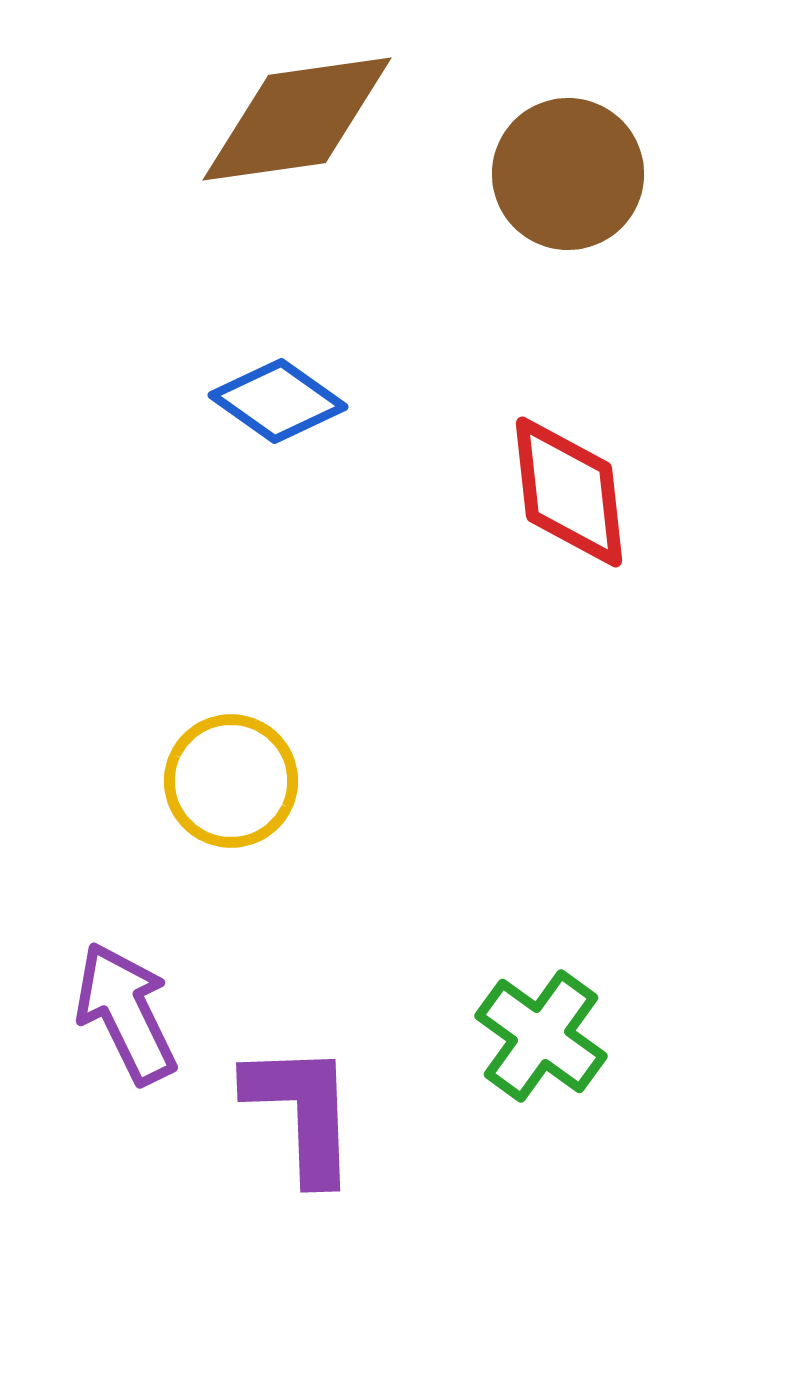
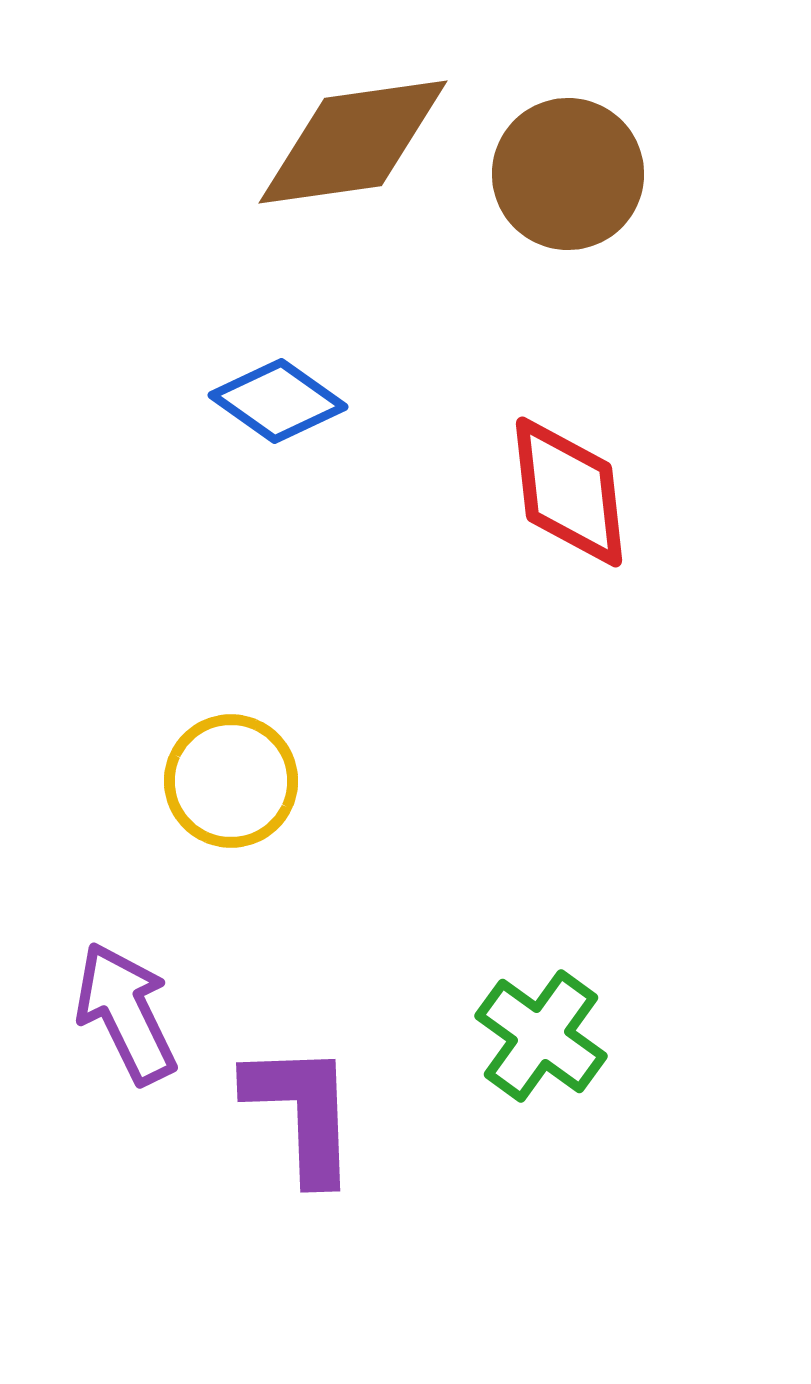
brown diamond: moved 56 px right, 23 px down
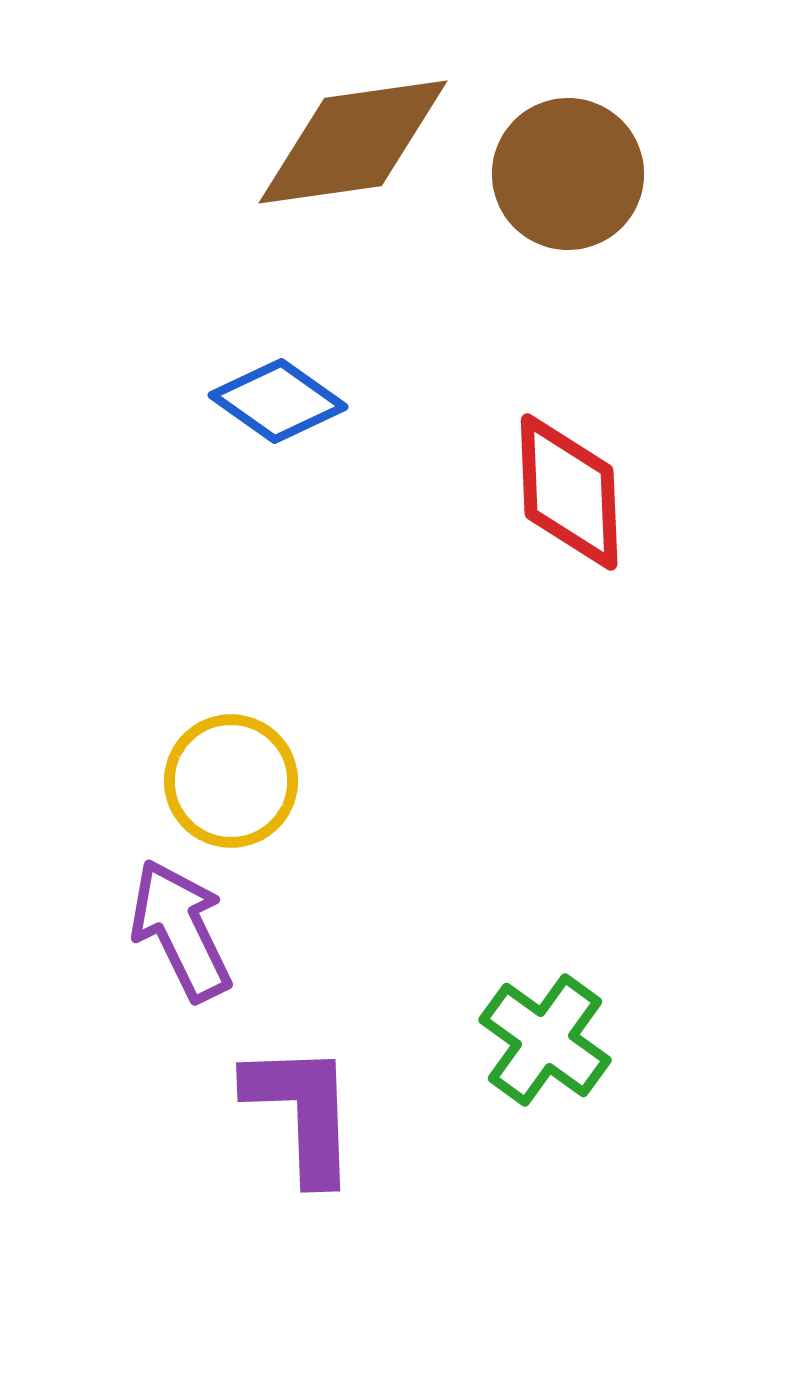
red diamond: rotated 4 degrees clockwise
purple arrow: moved 55 px right, 83 px up
green cross: moved 4 px right, 4 px down
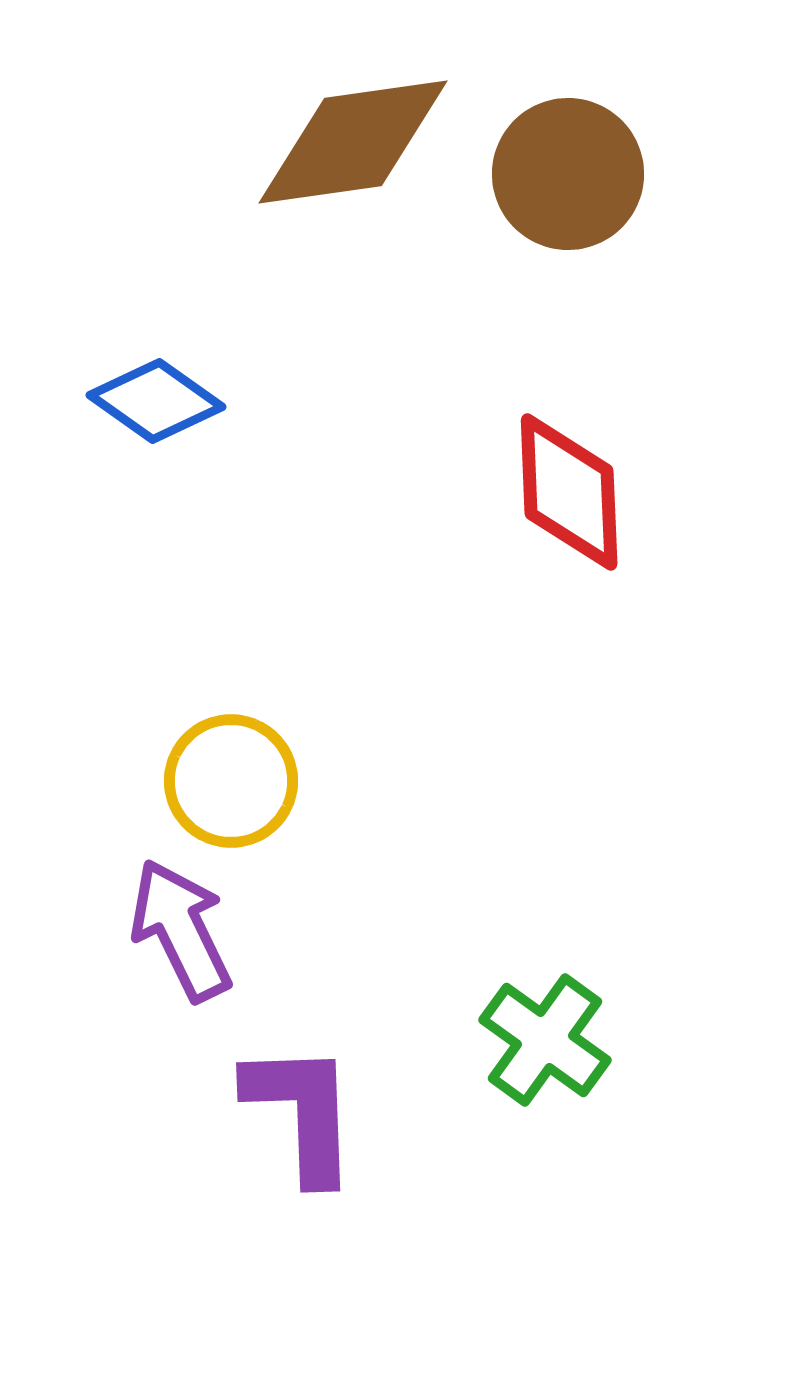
blue diamond: moved 122 px left
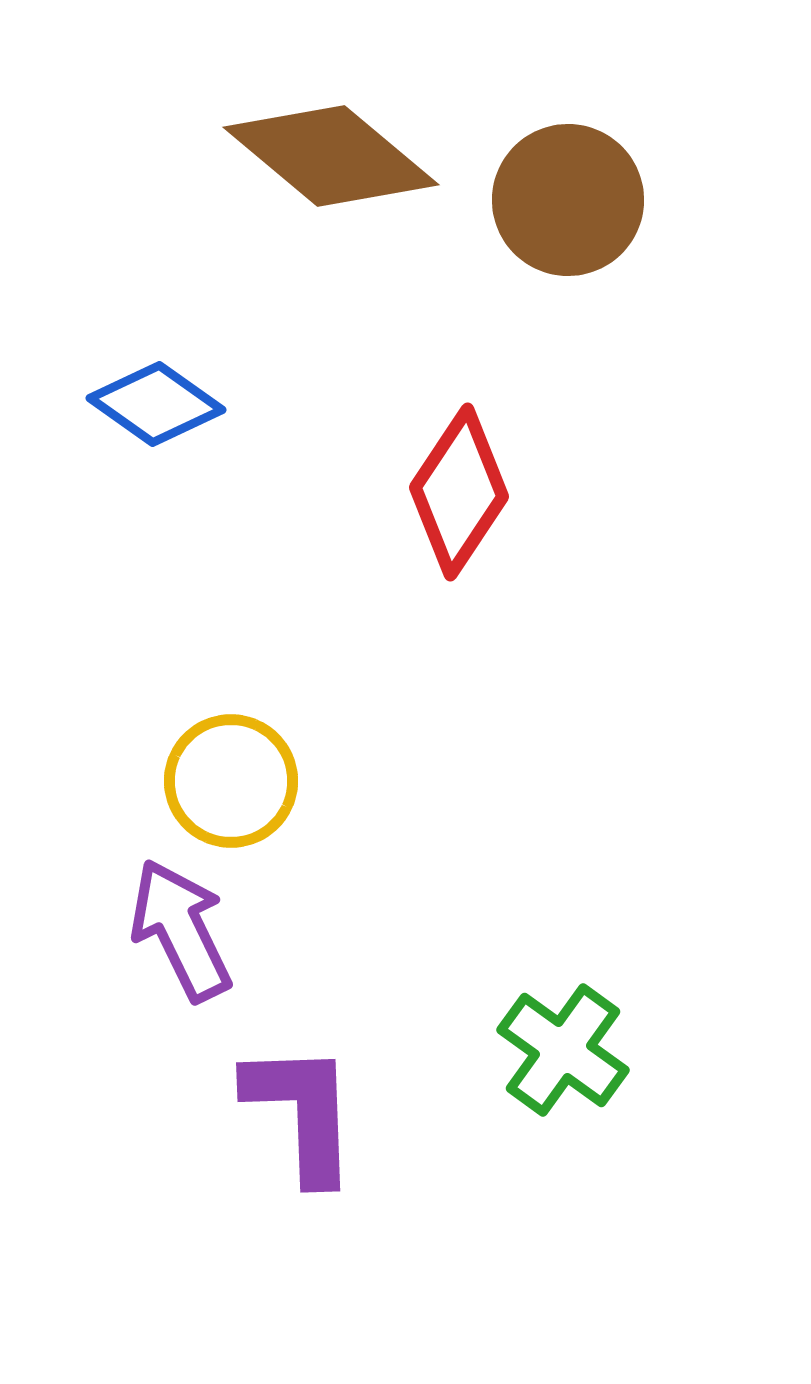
brown diamond: moved 22 px left, 14 px down; rotated 48 degrees clockwise
brown circle: moved 26 px down
blue diamond: moved 3 px down
red diamond: moved 110 px left; rotated 36 degrees clockwise
green cross: moved 18 px right, 10 px down
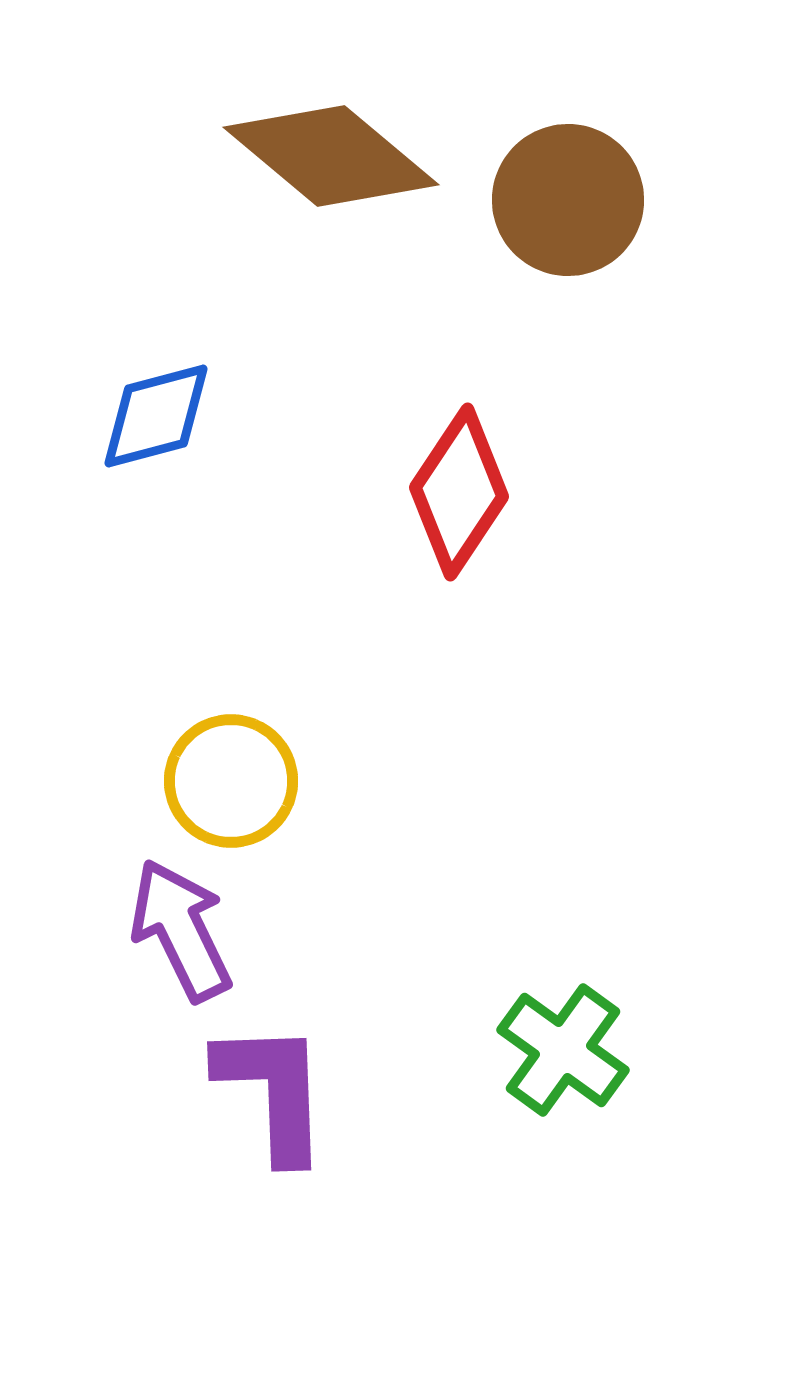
blue diamond: moved 12 px down; rotated 50 degrees counterclockwise
purple L-shape: moved 29 px left, 21 px up
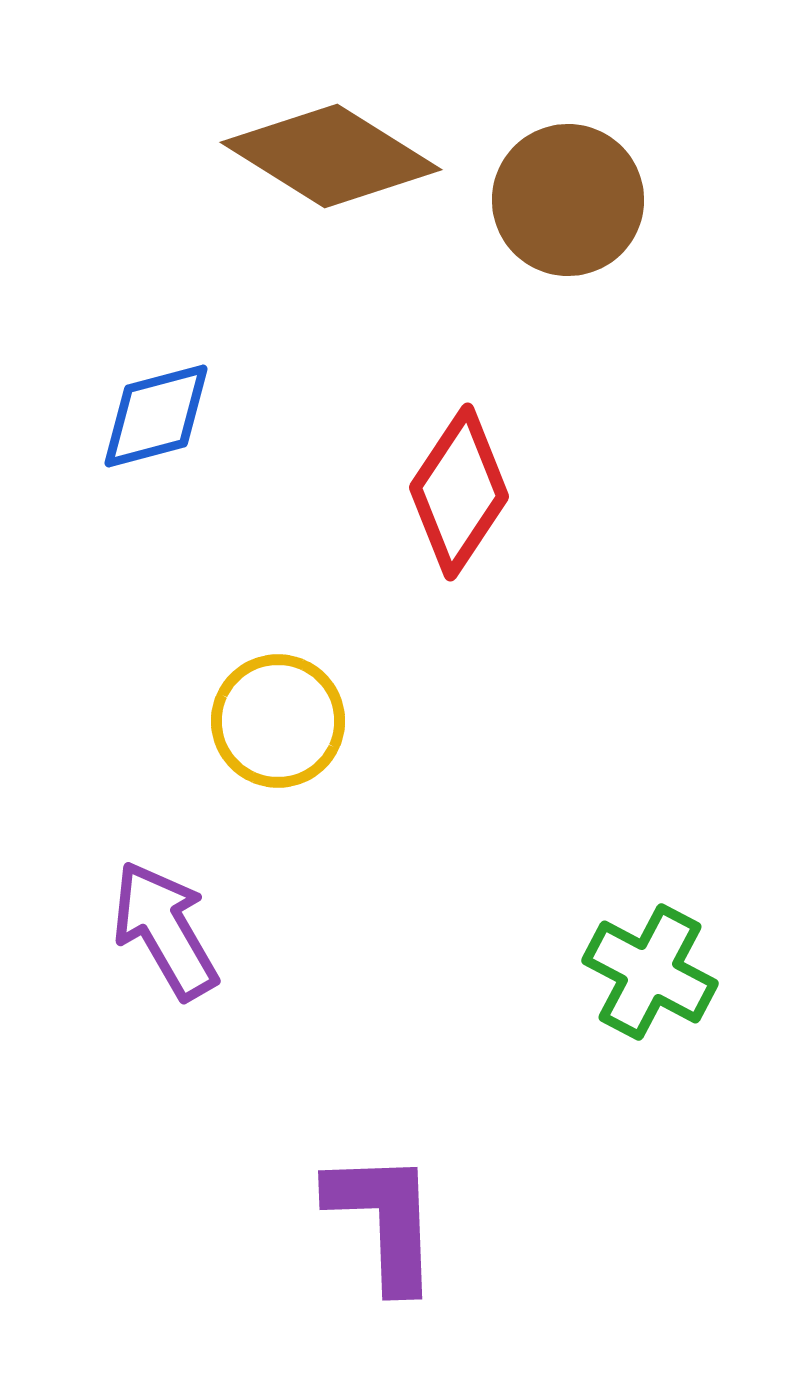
brown diamond: rotated 8 degrees counterclockwise
yellow circle: moved 47 px right, 60 px up
purple arrow: moved 16 px left; rotated 4 degrees counterclockwise
green cross: moved 87 px right, 78 px up; rotated 8 degrees counterclockwise
purple L-shape: moved 111 px right, 129 px down
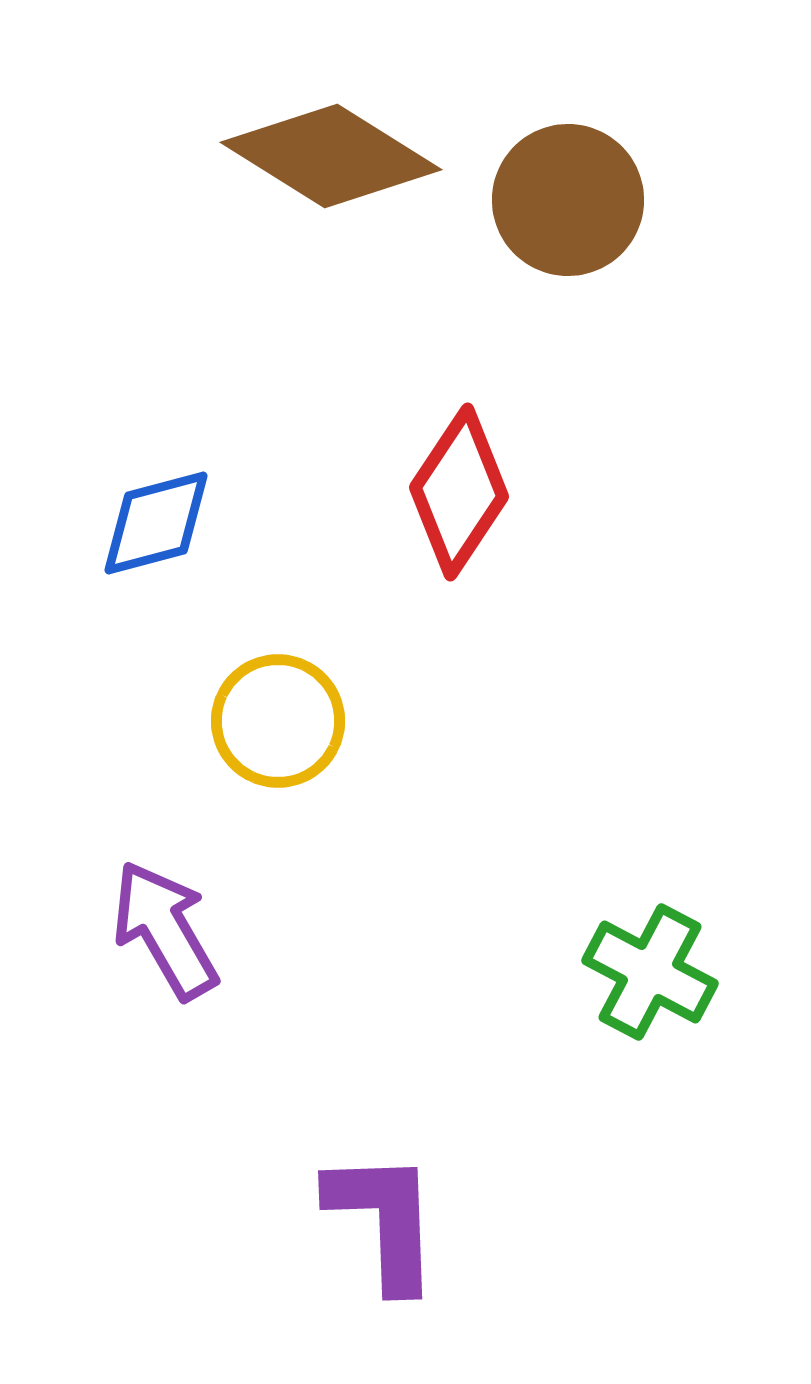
blue diamond: moved 107 px down
